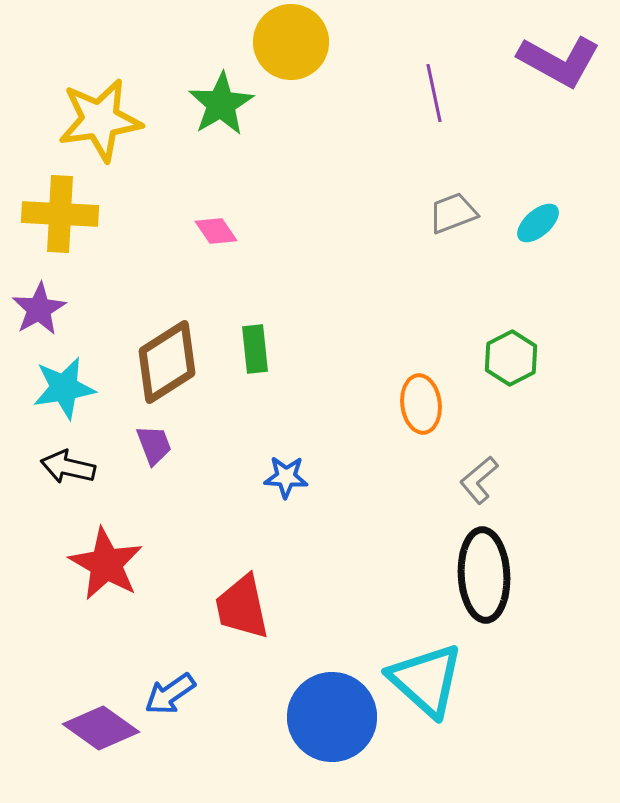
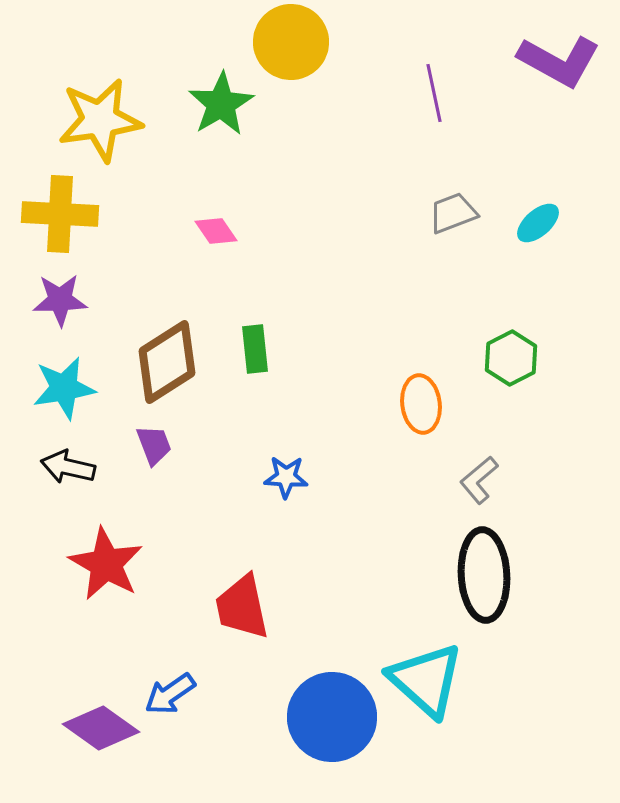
purple star: moved 21 px right, 9 px up; rotated 28 degrees clockwise
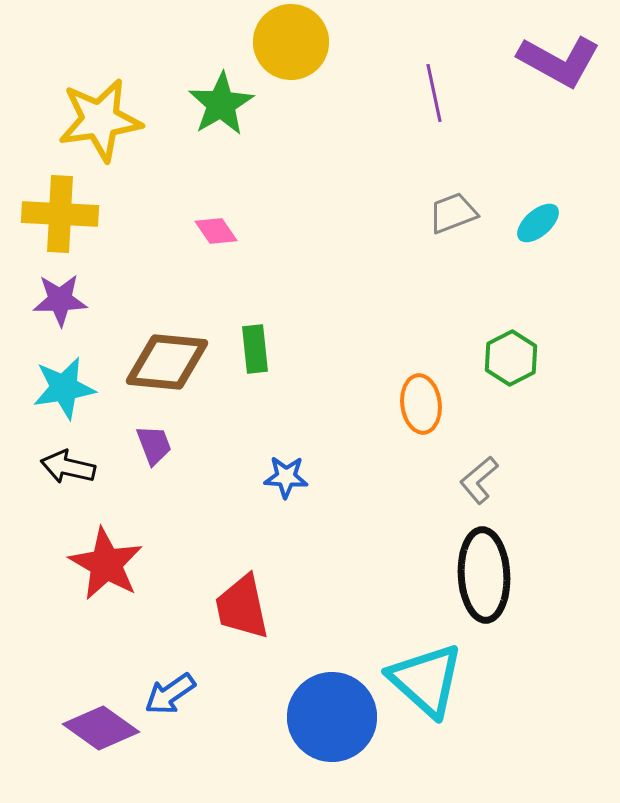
brown diamond: rotated 38 degrees clockwise
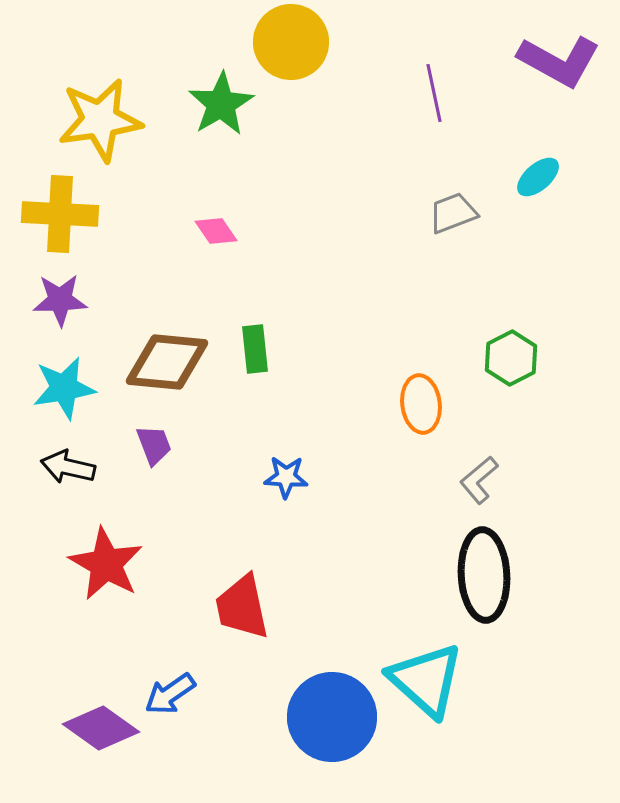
cyan ellipse: moved 46 px up
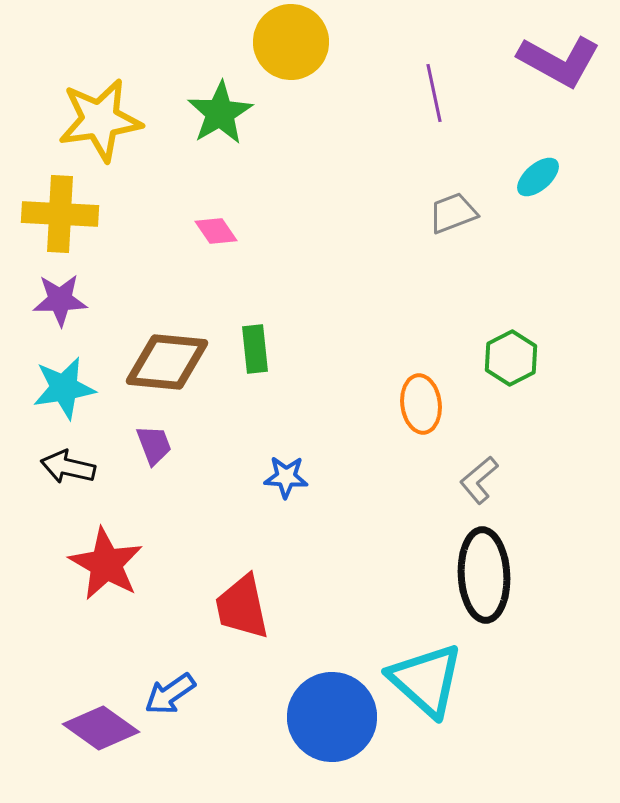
green star: moved 1 px left, 9 px down
